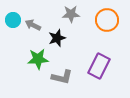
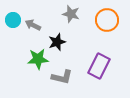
gray star: rotated 18 degrees clockwise
black star: moved 4 px down
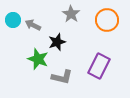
gray star: rotated 18 degrees clockwise
green star: rotated 25 degrees clockwise
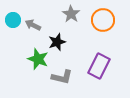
orange circle: moved 4 px left
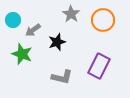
gray arrow: moved 5 px down; rotated 63 degrees counterclockwise
green star: moved 16 px left, 5 px up
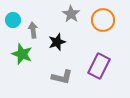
gray arrow: rotated 119 degrees clockwise
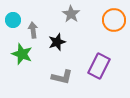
orange circle: moved 11 px right
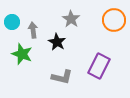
gray star: moved 5 px down
cyan circle: moved 1 px left, 2 px down
black star: rotated 24 degrees counterclockwise
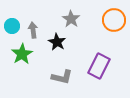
cyan circle: moved 4 px down
green star: rotated 20 degrees clockwise
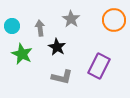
gray arrow: moved 7 px right, 2 px up
black star: moved 5 px down
green star: rotated 15 degrees counterclockwise
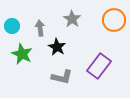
gray star: moved 1 px right
purple rectangle: rotated 10 degrees clockwise
